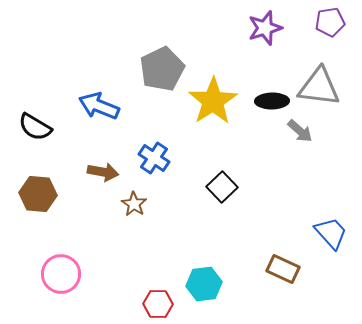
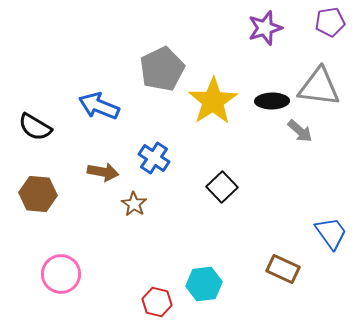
blue trapezoid: rotated 6 degrees clockwise
red hexagon: moved 1 px left, 2 px up; rotated 12 degrees clockwise
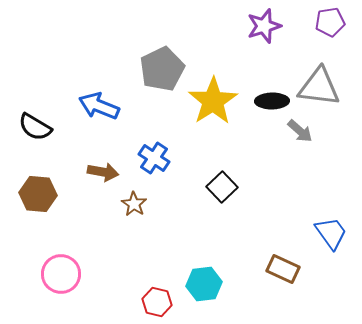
purple star: moved 1 px left, 2 px up
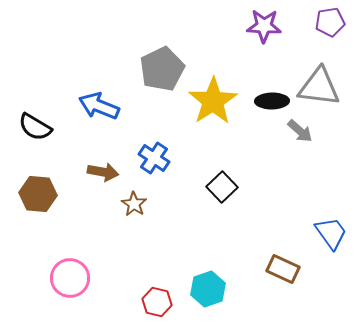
purple star: rotated 20 degrees clockwise
pink circle: moved 9 px right, 4 px down
cyan hexagon: moved 4 px right, 5 px down; rotated 12 degrees counterclockwise
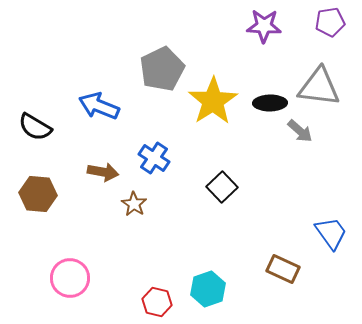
black ellipse: moved 2 px left, 2 px down
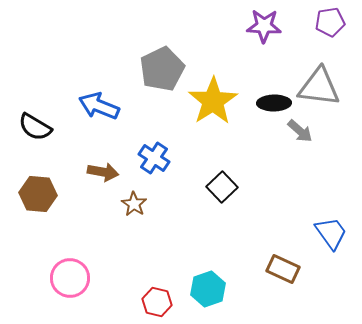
black ellipse: moved 4 px right
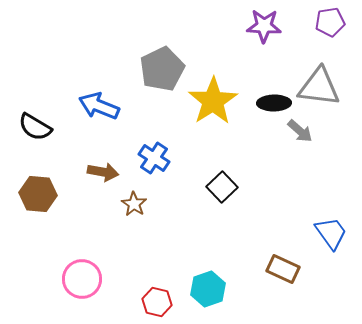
pink circle: moved 12 px right, 1 px down
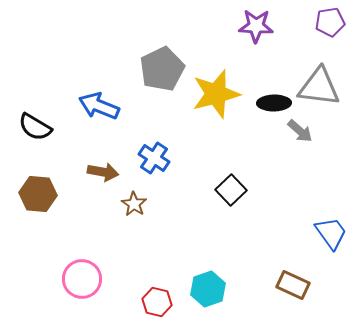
purple star: moved 8 px left
yellow star: moved 3 px right, 7 px up; rotated 18 degrees clockwise
black square: moved 9 px right, 3 px down
brown rectangle: moved 10 px right, 16 px down
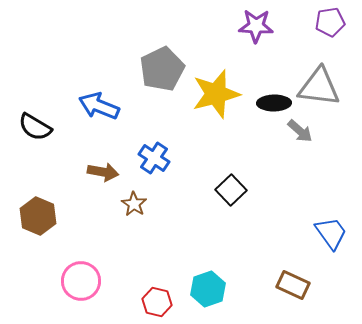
brown hexagon: moved 22 px down; rotated 18 degrees clockwise
pink circle: moved 1 px left, 2 px down
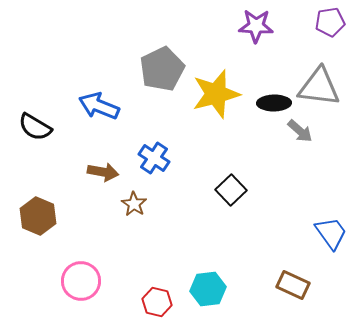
cyan hexagon: rotated 12 degrees clockwise
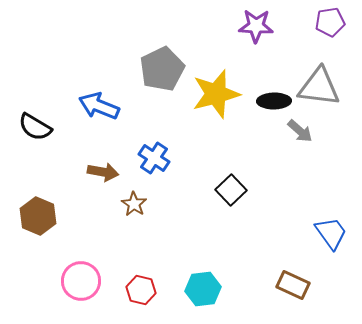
black ellipse: moved 2 px up
cyan hexagon: moved 5 px left
red hexagon: moved 16 px left, 12 px up
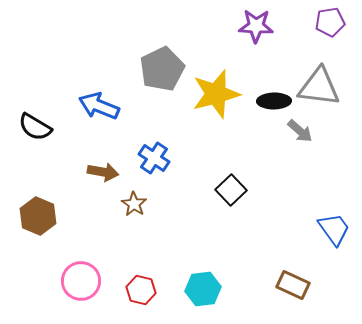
blue trapezoid: moved 3 px right, 4 px up
